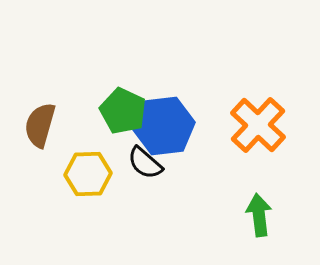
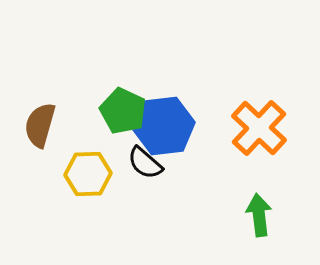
orange cross: moved 1 px right, 3 px down
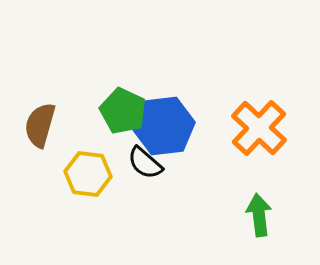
yellow hexagon: rotated 9 degrees clockwise
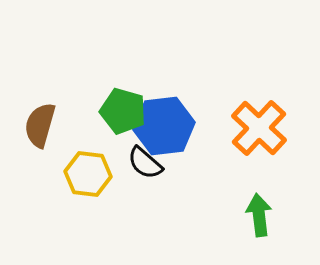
green pentagon: rotated 9 degrees counterclockwise
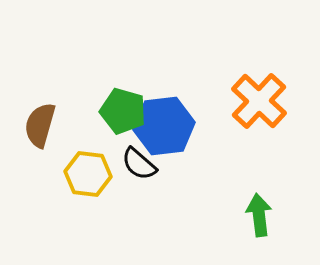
orange cross: moved 27 px up
black semicircle: moved 6 px left, 1 px down
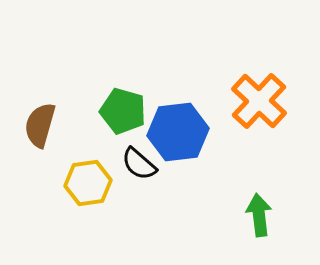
blue hexagon: moved 14 px right, 6 px down
yellow hexagon: moved 9 px down; rotated 15 degrees counterclockwise
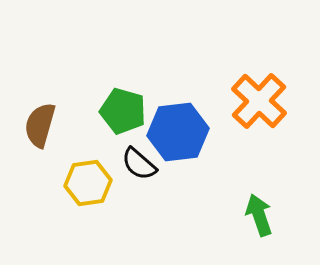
green arrow: rotated 12 degrees counterclockwise
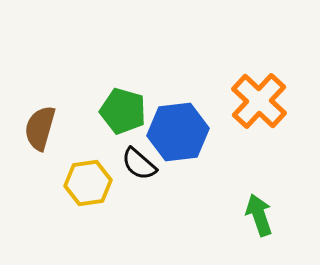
brown semicircle: moved 3 px down
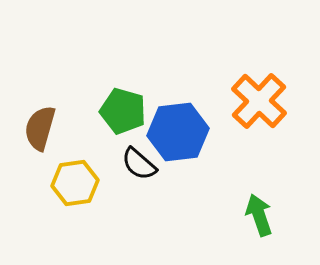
yellow hexagon: moved 13 px left
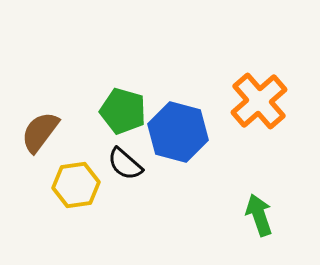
orange cross: rotated 6 degrees clockwise
brown semicircle: moved 4 px down; rotated 21 degrees clockwise
blue hexagon: rotated 22 degrees clockwise
black semicircle: moved 14 px left
yellow hexagon: moved 1 px right, 2 px down
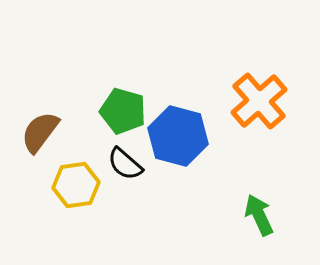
blue hexagon: moved 4 px down
green arrow: rotated 6 degrees counterclockwise
